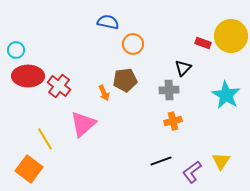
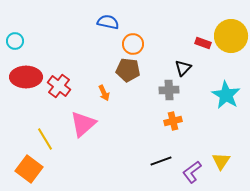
cyan circle: moved 1 px left, 9 px up
red ellipse: moved 2 px left, 1 px down
brown pentagon: moved 3 px right, 10 px up; rotated 15 degrees clockwise
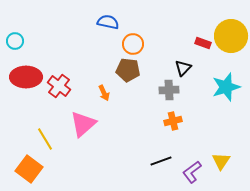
cyan star: moved 8 px up; rotated 24 degrees clockwise
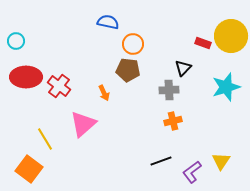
cyan circle: moved 1 px right
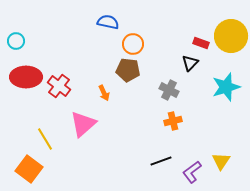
red rectangle: moved 2 px left
black triangle: moved 7 px right, 5 px up
gray cross: rotated 30 degrees clockwise
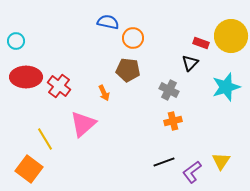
orange circle: moved 6 px up
black line: moved 3 px right, 1 px down
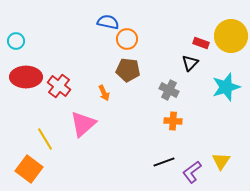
orange circle: moved 6 px left, 1 px down
orange cross: rotated 18 degrees clockwise
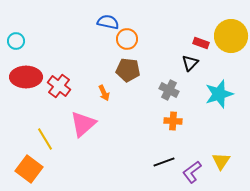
cyan star: moved 7 px left, 7 px down
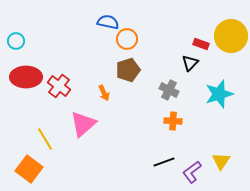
red rectangle: moved 1 px down
brown pentagon: rotated 25 degrees counterclockwise
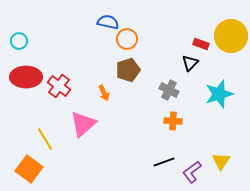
cyan circle: moved 3 px right
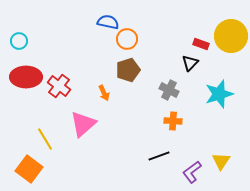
black line: moved 5 px left, 6 px up
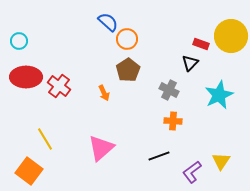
blue semicircle: rotated 30 degrees clockwise
brown pentagon: rotated 15 degrees counterclockwise
cyan star: moved 1 px down; rotated 8 degrees counterclockwise
pink triangle: moved 18 px right, 24 px down
orange square: moved 2 px down
